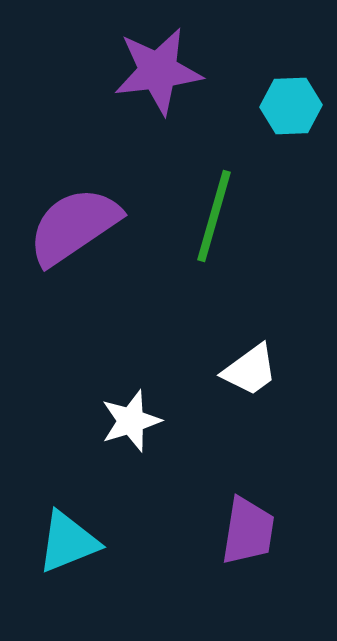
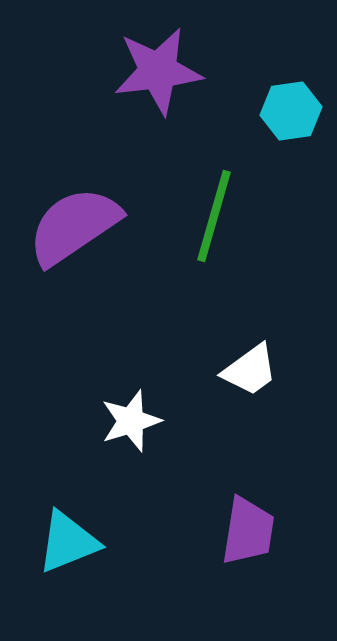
cyan hexagon: moved 5 px down; rotated 6 degrees counterclockwise
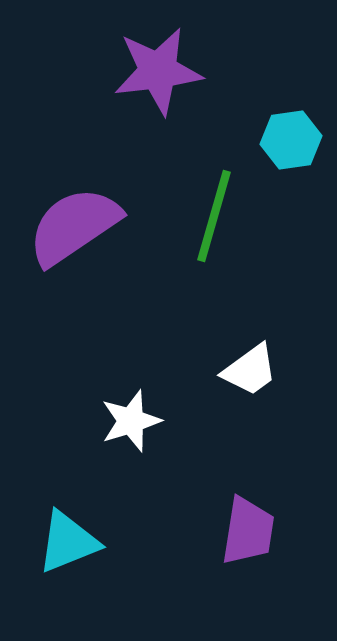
cyan hexagon: moved 29 px down
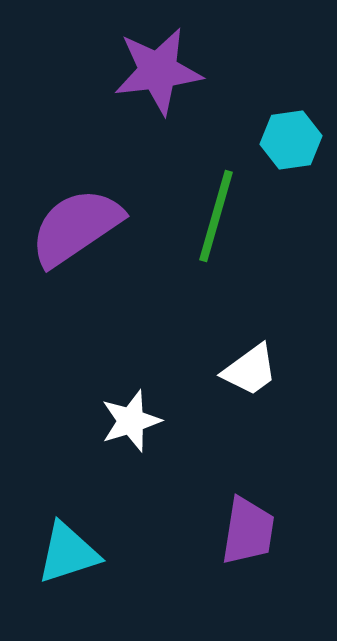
green line: moved 2 px right
purple semicircle: moved 2 px right, 1 px down
cyan triangle: moved 11 px down; rotated 4 degrees clockwise
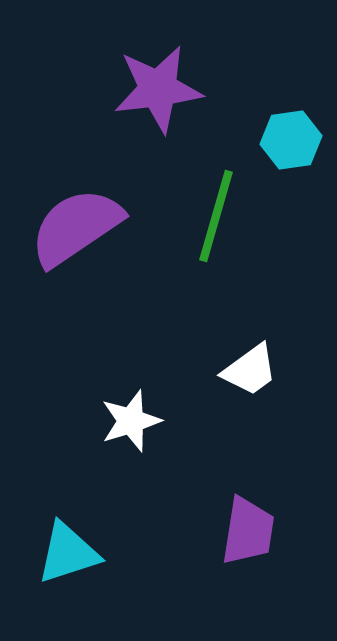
purple star: moved 18 px down
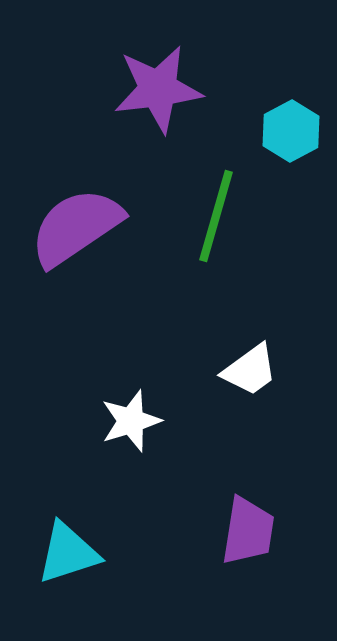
cyan hexagon: moved 9 px up; rotated 20 degrees counterclockwise
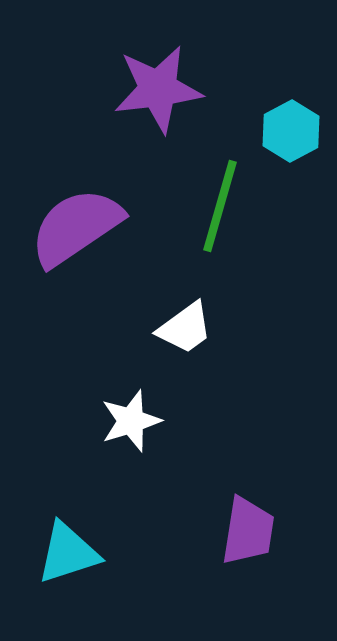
green line: moved 4 px right, 10 px up
white trapezoid: moved 65 px left, 42 px up
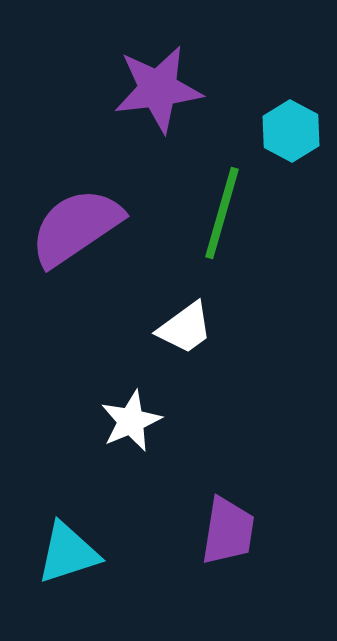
cyan hexagon: rotated 4 degrees counterclockwise
green line: moved 2 px right, 7 px down
white star: rotated 6 degrees counterclockwise
purple trapezoid: moved 20 px left
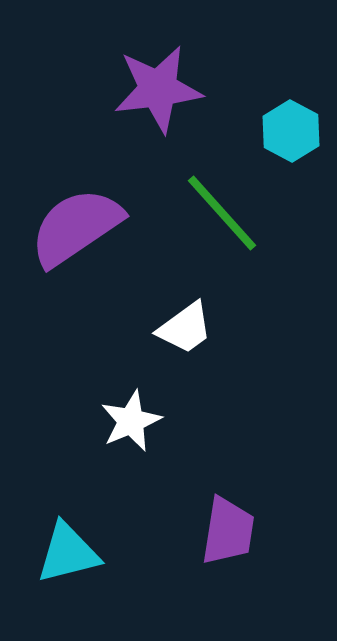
green line: rotated 58 degrees counterclockwise
cyan triangle: rotated 4 degrees clockwise
